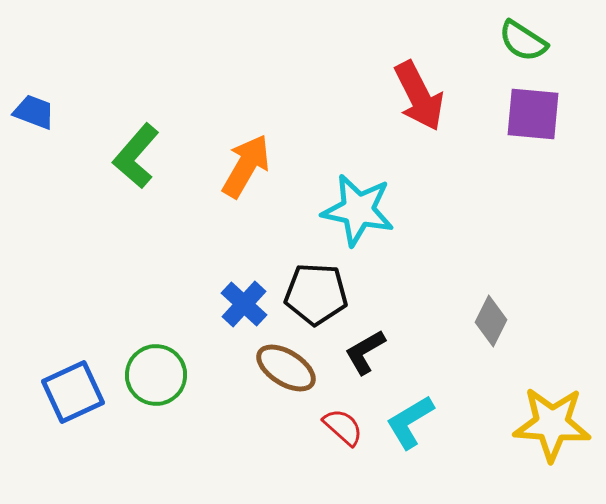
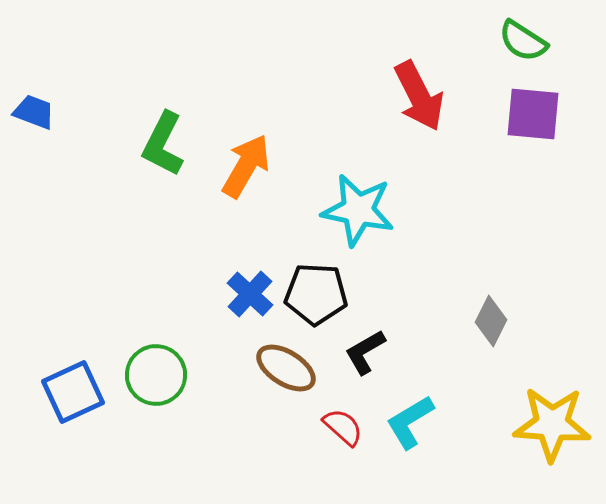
green L-shape: moved 27 px right, 12 px up; rotated 14 degrees counterclockwise
blue cross: moved 6 px right, 10 px up
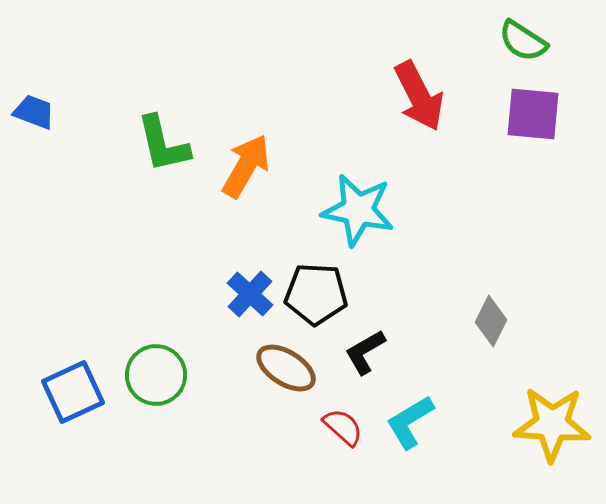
green L-shape: rotated 40 degrees counterclockwise
